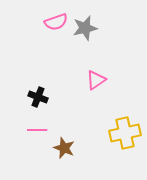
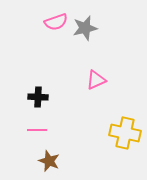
pink triangle: rotated 10 degrees clockwise
black cross: rotated 18 degrees counterclockwise
yellow cross: rotated 24 degrees clockwise
brown star: moved 15 px left, 13 px down
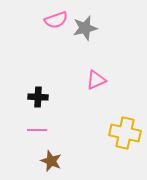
pink semicircle: moved 2 px up
brown star: moved 2 px right
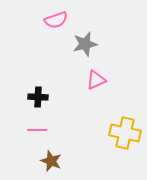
gray star: moved 16 px down
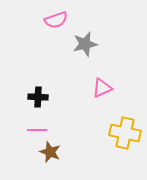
pink triangle: moved 6 px right, 8 px down
brown star: moved 1 px left, 9 px up
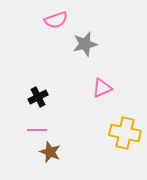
black cross: rotated 30 degrees counterclockwise
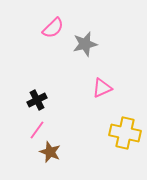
pink semicircle: moved 3 px left, 8 px down; rotated 25 degrees counterclockwise
black cross: moved 1 px left, 3 px down
pink line: rotated 54 degrees counterclockwise
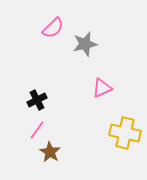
brown star: rotated 10 degrees clockwise
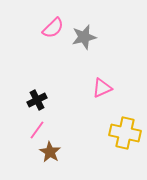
gray star: moved 1 px left, 7 px up
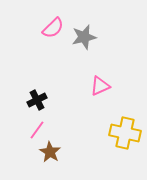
pink triangle: moved 2 px left, 2 px up
